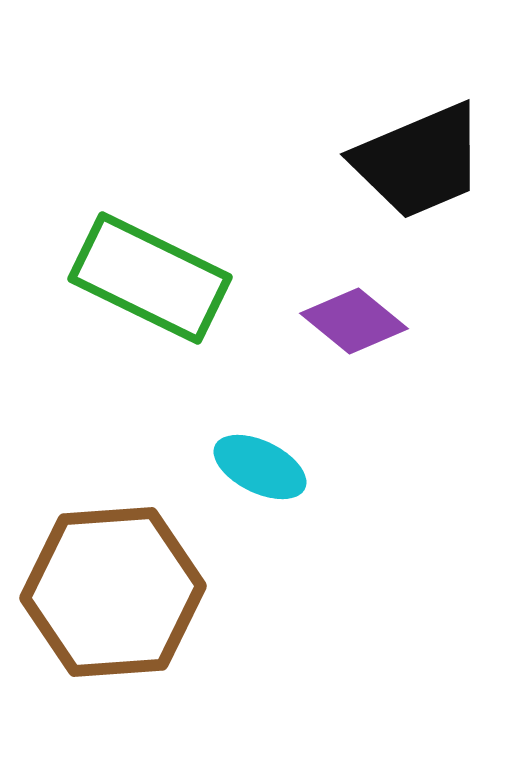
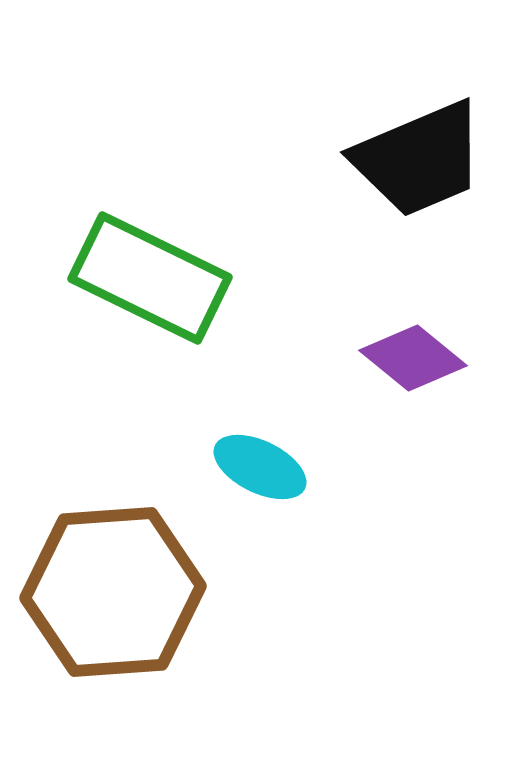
black trapezoid: moved 2 px up
purple diamond: moved 59 px right, 37 px down
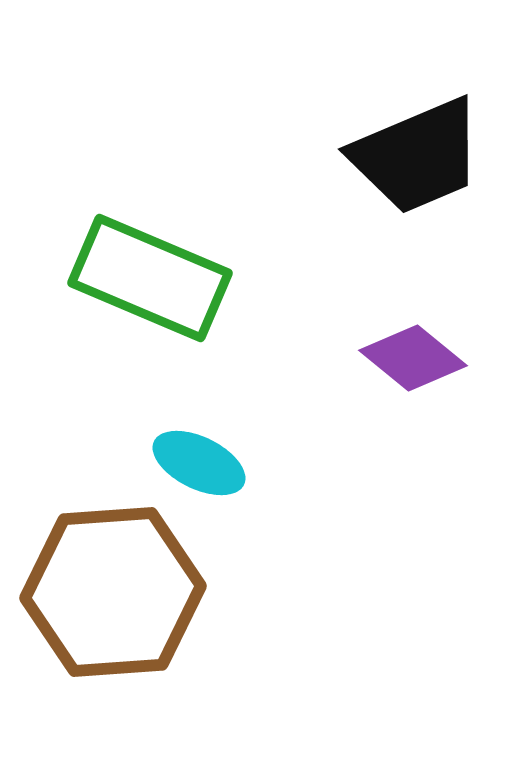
black trapezoid: moved 2 px left, 3 px up
green rectangle: rotated 3 degrees counterclockwise
cyan ellipse: moved 61 px left, 4 px up
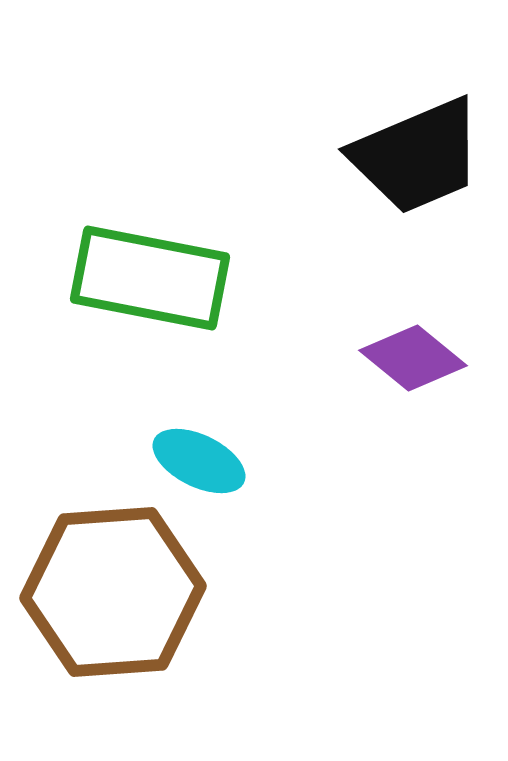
green rectangle: rotated 12 degrees counterclockwise
cyan ellipse: moved 2 px up
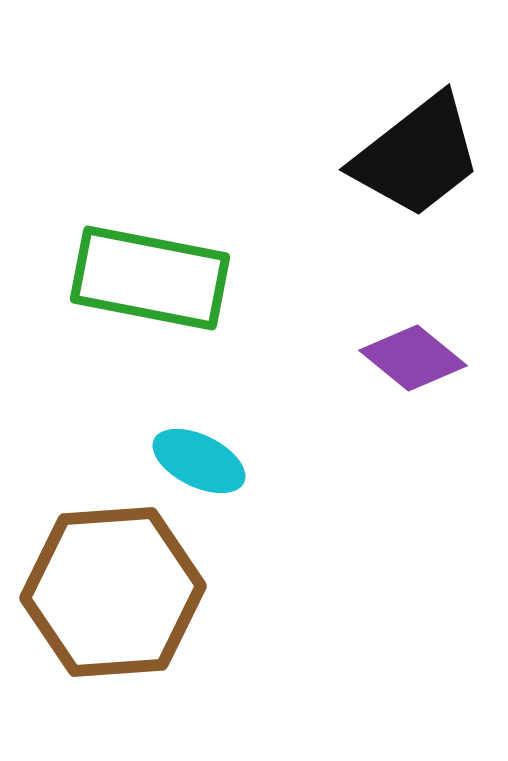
black trapezoid: rotated 15 degrees counterclockwise
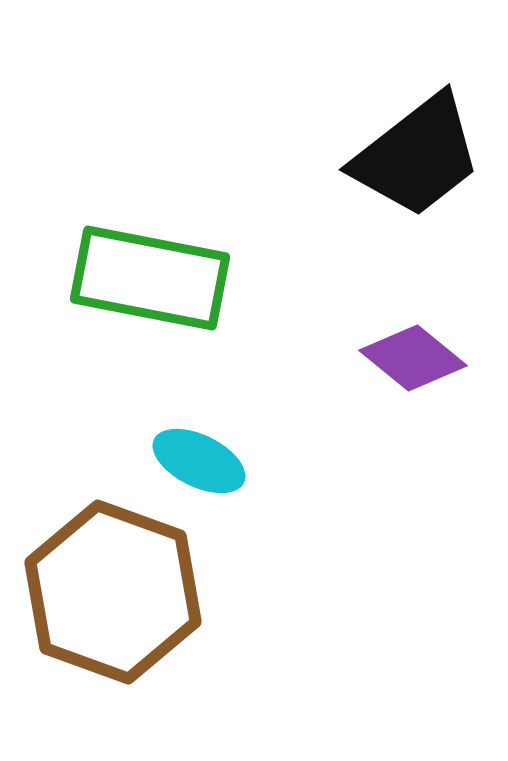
brown hexagon: rotated 24 degrees clockwise
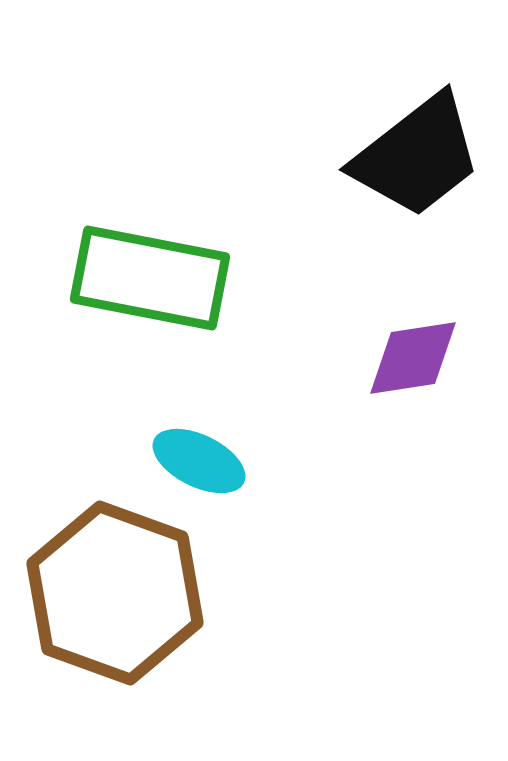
purple diamond: rotated 48 degrees counterclockwise
brown hexagon: moved 2 px right, 1 px down
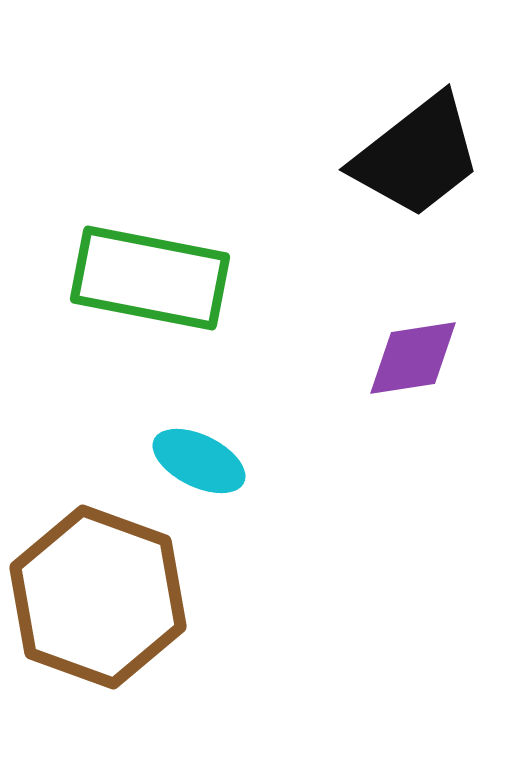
brown hexagon: moved 17 px left, 4 px down
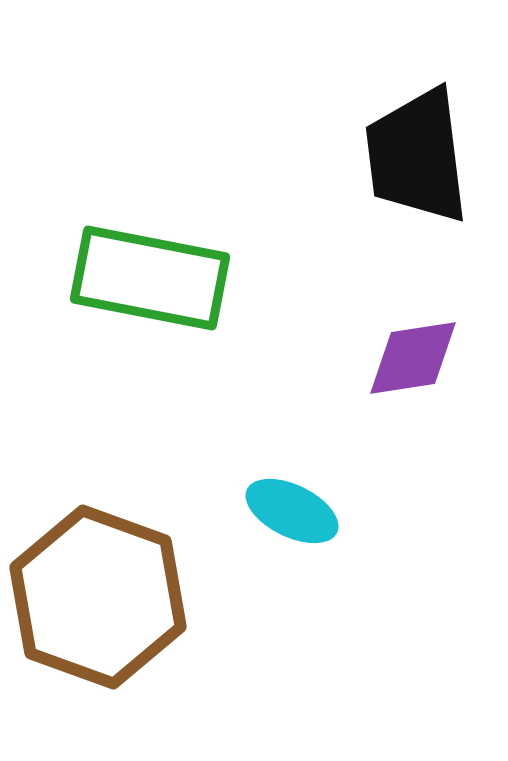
black trapezoid: rotated 121 degrees clockwise
cyan ellipse: moved 93 px right, 50 px down
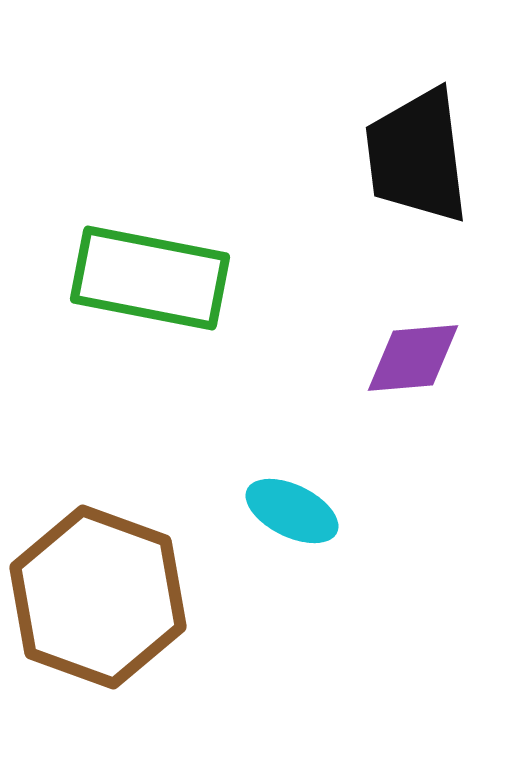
purple diamond: rotated 4 degrees clockwise
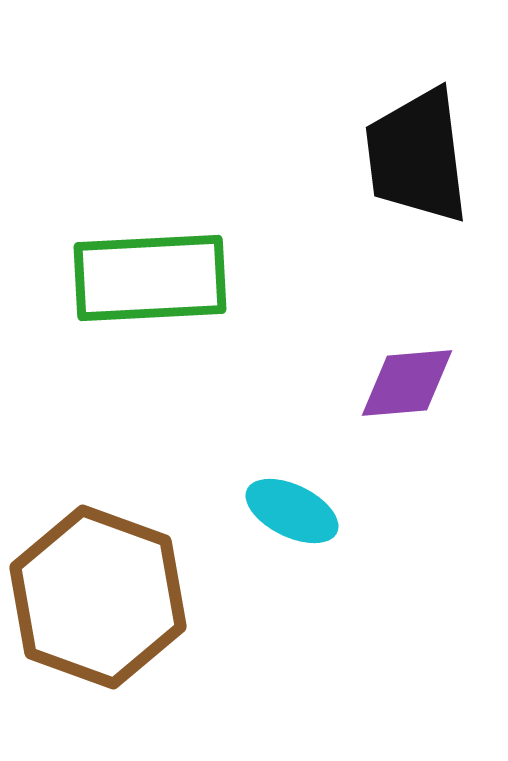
green rectangle: rotated 14 degrees counterclockwise
purple diamond: moved 6 px left, 25 px down
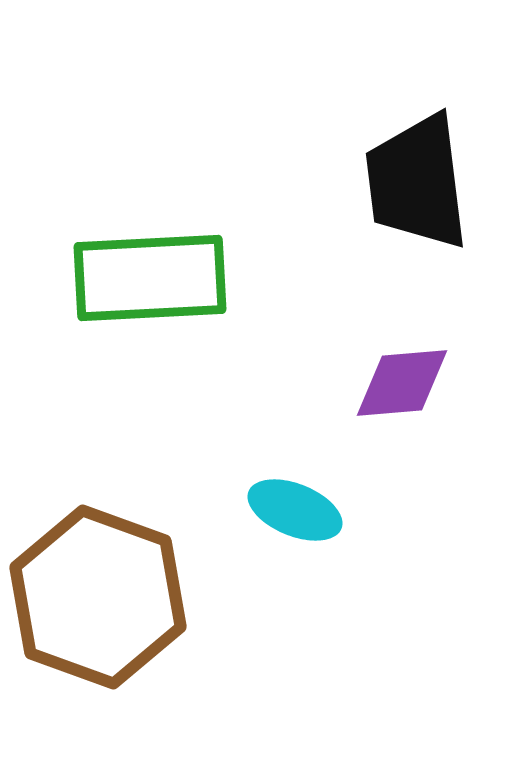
black trapezoid: moved 26 px down
purple diamond: moved 5 px left
cyan ellipse: moved 3 px right, 1 px up; rotated 4 degrees counterclockwise
